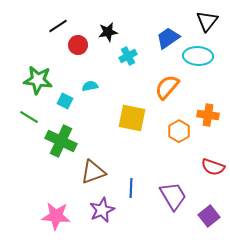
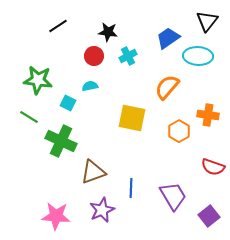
black star: rotated 18 degrees clockwise
red circle: moved 16 px right, 11 px down
cyan square: moved 3 px right, 2 px down
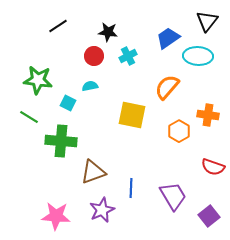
yellow square: moved 3 px up
green cross: rotated 20 degrees counterclockwise
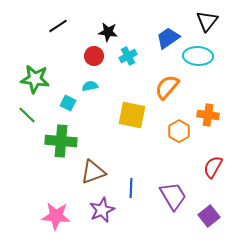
green star: moved 3 px left, 1 px up
green line: moved 2 px left, 2 px up; rotated 12 degrees clockwise
red semicircle: rotated 100 degrees clockwise
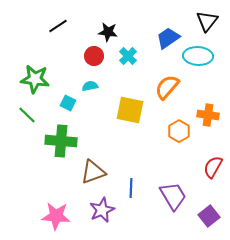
cyan cross: rotated 18 degrees counterclockwise
yellow square: moved 2 px left, 5 px up
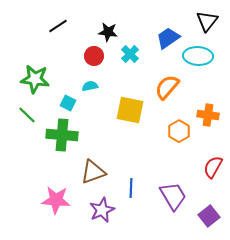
cyan cross: moved 2 px right, 2 px up
green cross: moved 1 px right, 6 px up
pink star: moved 16 px up
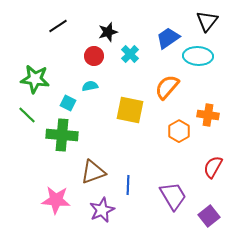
black star: rotated 24 degrees counterclockwise
blue line: moved 3 px left, 3 px up
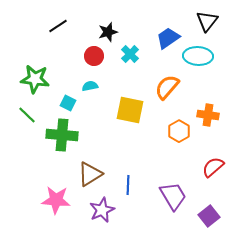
red semicircle: rotated 20 degrees clockwise
brown triangle: moved 3 px left, 2 px down; rotated 12 degrees counterclockwise
